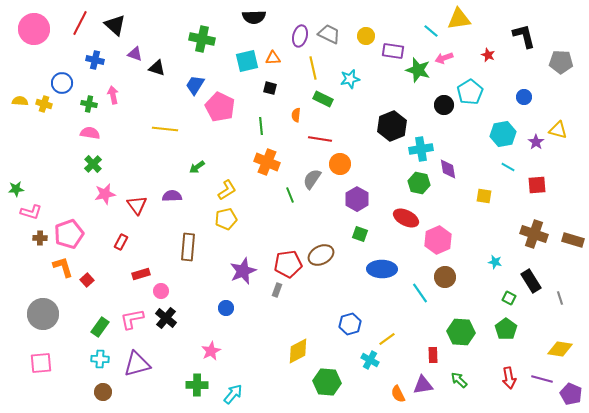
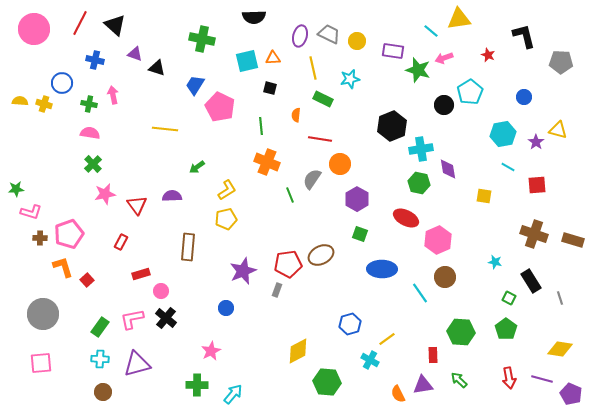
yellow circle at (366, 36): moved 9 px left, 5 px down
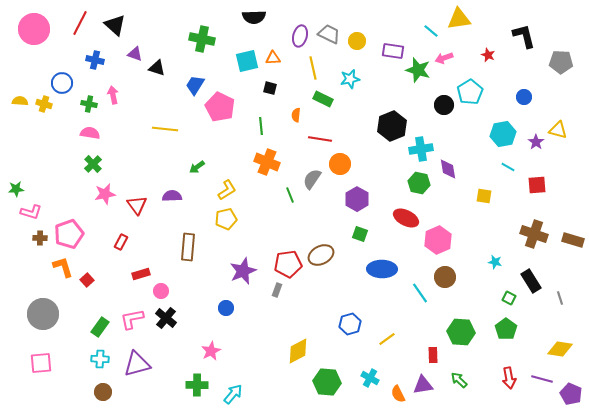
cyan cross at (370, 360): moved 18 px down
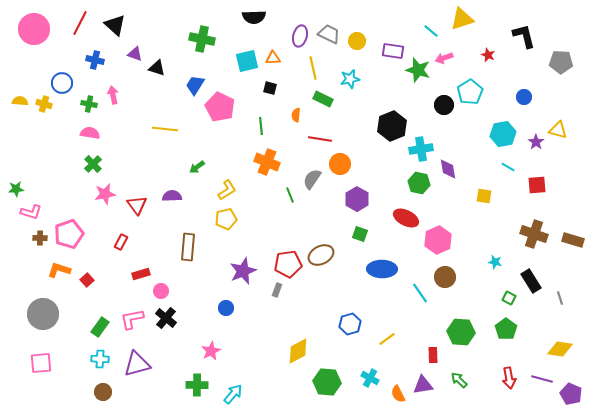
yellow triangle at (459, 19): moved 3 px right; rotated 10 degrees counterclockwise
orange L-shape at (63, 267): moved 4 px left, 3 px down; rotated 55 degrees counterclockwise
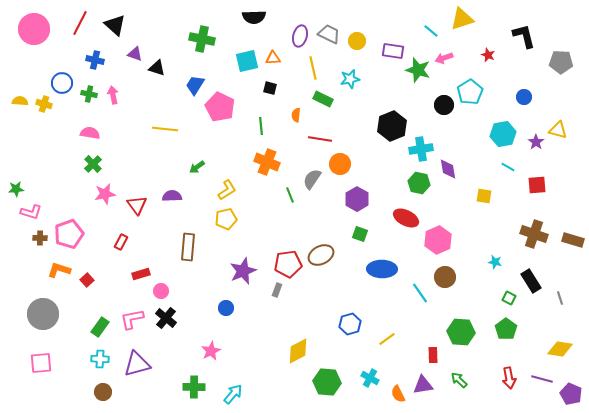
green cross at (89, 104): moved 10 px up
green cross at (197, 385): moved 3 px left, 2 px down
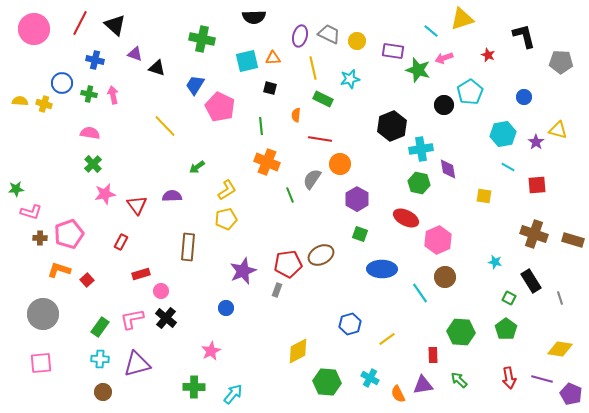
yellow line at (165, 129): moved 3 px up; rotated 40 degrees clockwise
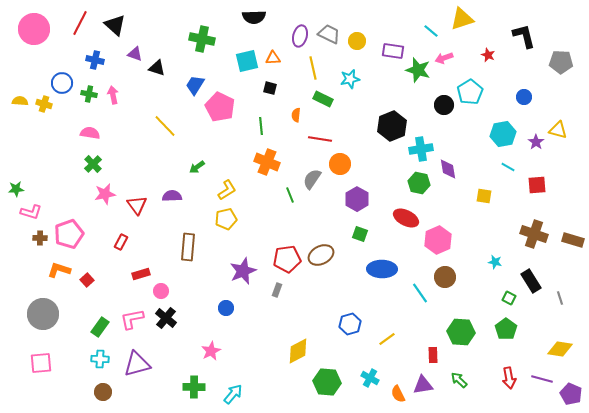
red pentagon at (288, 264): moved 1 px left, 5 px up
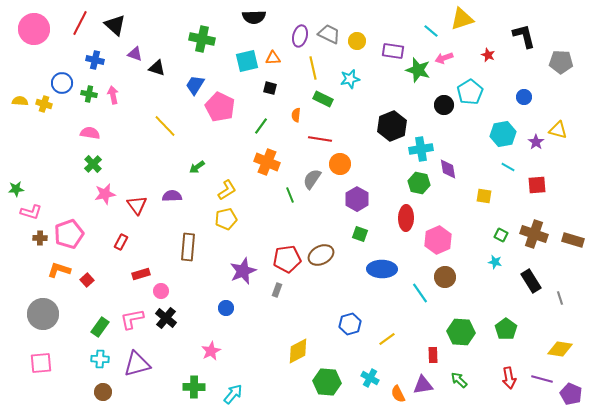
green line at (261, 126): rotated 42 degrees clockwise
red ellipse at (406, 218): rotated 65 degrees clockwise
green square at (509, 298): moved 8 px left, 63 px up
